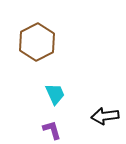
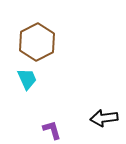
cyan trapezoid: moved 28 px left, 15 px up
black arrow: moved 1 px left, 2 px down
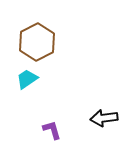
cyan trapezoid: rotated 100 degrees counterclockwise
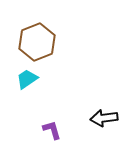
brown hexagon: rotated 6 degrees clockwise
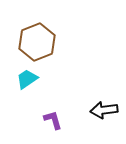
black arrow: moved 8 px up
purple L-shape: moved 1 px right, 10 px up
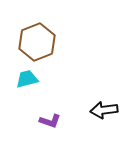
cyan trapezoid: rotated 20 degrees clockwise
purple L-shape: moved 3 px left, 1 px down; rotated 125 degrees clockwise
